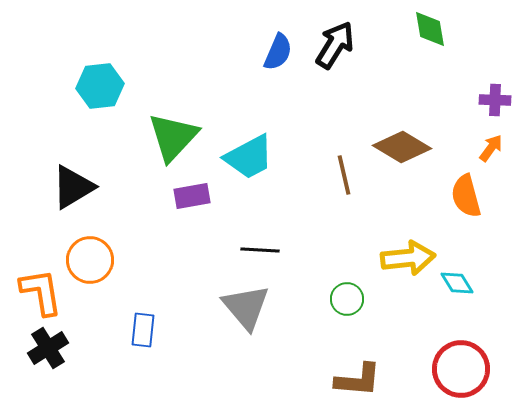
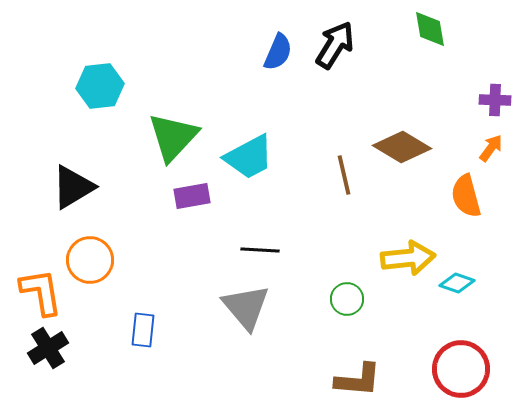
cyan diamond: rotated 40 degrees counterclockwise
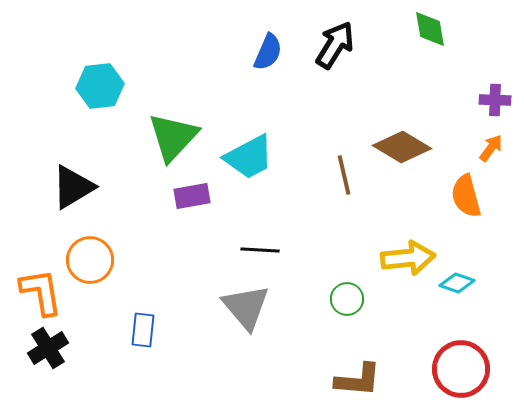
blue semicircle: moved 10 px left
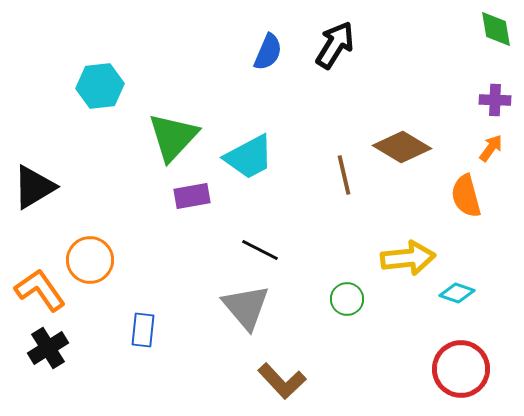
green diamond: moved 66 px right
black triangle: moved 39 px left
black line: rotated 24 degrees clockwise
cyan diamond: moved 10 px down
orange L-shape: moved 1 px left, 2 px up; rotated 26 degrees counterclockwise
brown L-shape: moved 76 px left, 1 px down; rotated 42 degrees clockwise
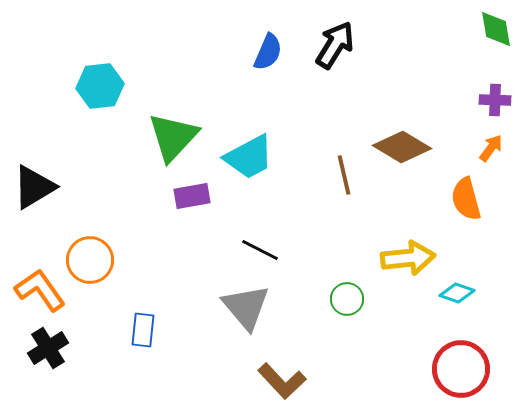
orange semicircle: moved 3 px down
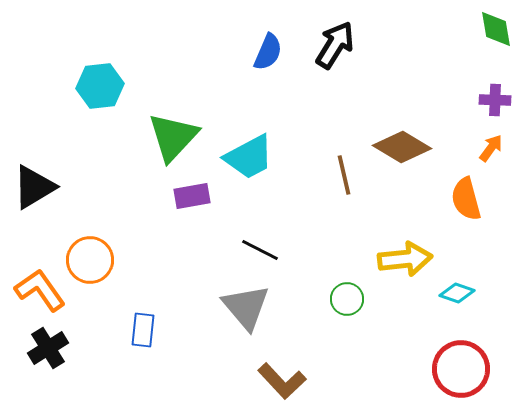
yellow arrow: moved 3 px left, 1 px down
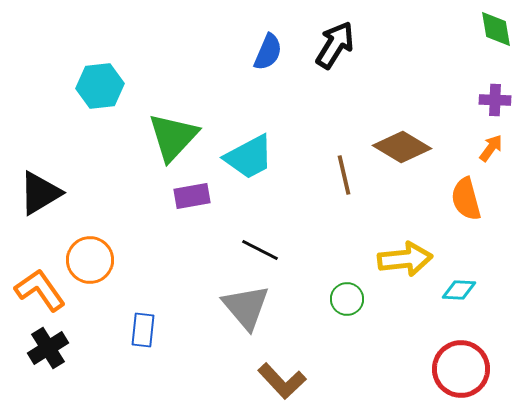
black triangle: moved 6 px right, 6 px down
cyan diamond: moved 2 px right, 3 px up; rotated 16 degrees counterclockwise
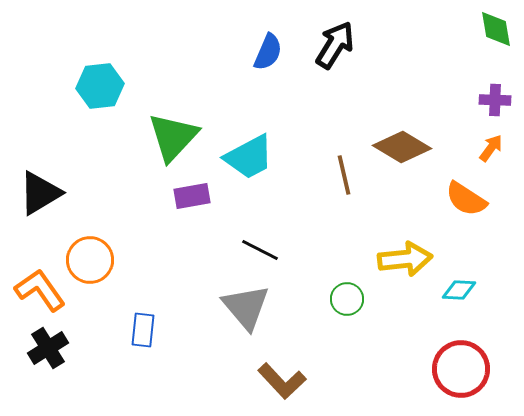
orange semicircle: rotated 42 degrees counterclockwise
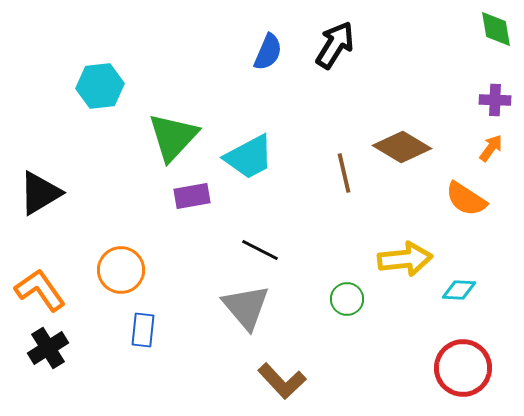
brown line: moved 2 px up
orange circle: moved 31 px right, 10 px down
red circle: moved 2 px right, 1 px up
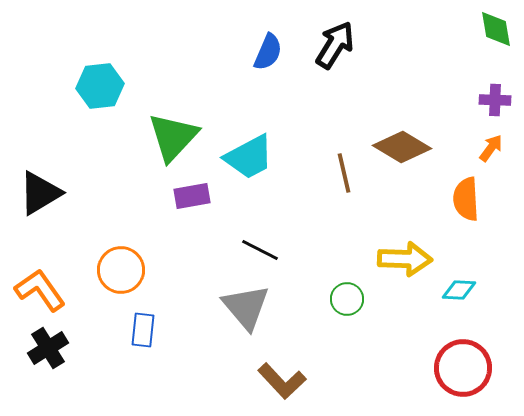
orange semicircle: rotated 54 degrees clockwise
yellow arrow: rotated 8 degrees clockwise
